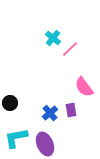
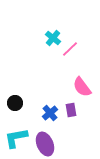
pink semicircle: moved 2 px left
black circle: moved 5 px right
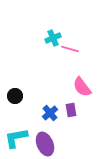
cyan cross: rotated 28 degrees clockwise
pink line: rotated 60 degrees clockwise
black circle: moved 7 px up
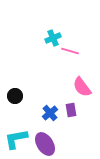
pink line: moved 2 px down
cyan L-shape: moved 1 px down
purple ellipse: rotated 10 degrees counterclockwise
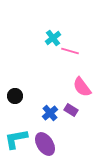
cyan cross: rotated 14 degrees counterclockwise
purple rectangle: rotated 48 degrees counterclockwise
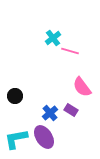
purple ellipse: moved 1 px left, 7 px up
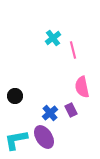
pink line: moved 3 px right, 1 px up; rotated 60 degrees clockwise
pink semicircle: rotated 25 degrees clockwise
purple rectangle: rotated 32 degrees clockwise
cyan L-shape: moved 1 px down
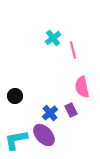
purple ellipse: moved 2 px up; rotated 10 degrees counterclockwise
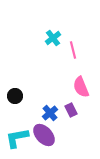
pink semicircle: moved 1 px left; rotated 10 degrees counterclockwise
cyan L-shape: moved 1 px right, 2 px up
